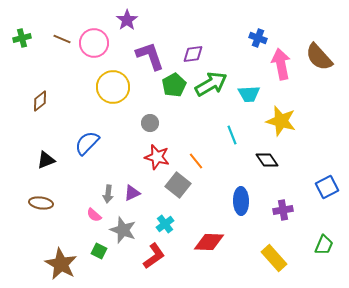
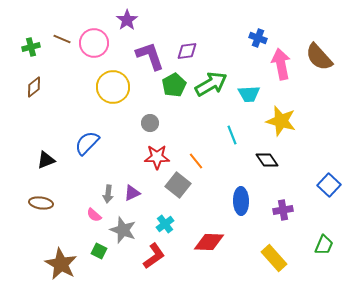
green cross: moved 9 px right, 9 px down
purple diamond: moved 6 px left, 3 px up
brown diamond: moved 6 px left, 14 px up
red star: rotated 15 degrees counterclockwise
blue square: moved 2 px right, 2 px up; rotated 20 degrees counterclockwise
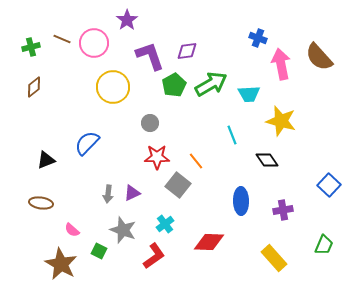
pink semicircle: moved 22 px left, 15 px down
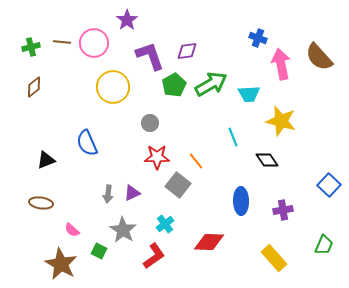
brown line: moved 3 px down; rotated 18 degrees counterclockwise
cyan line: moved 1 px right, 2 px down
blue semicircle: rotated 68 degrees counterclockwise
gray star: rotated 12 degrees clockwise
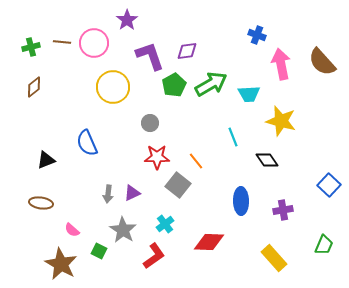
blue cross: moved 1 px left, 3 px up
brown semicircle: moved 3 px right, 5 px down
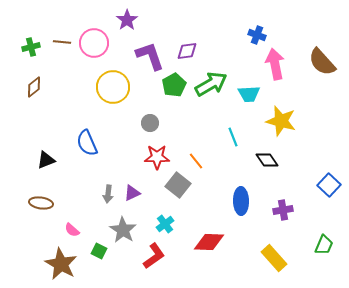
pink arrow: moved 6 px left
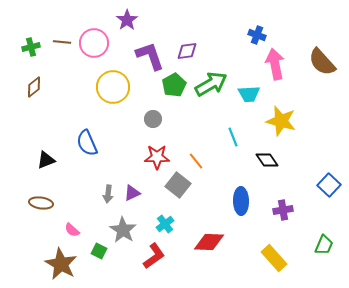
gray circle: moved 3 px right, 4 px up
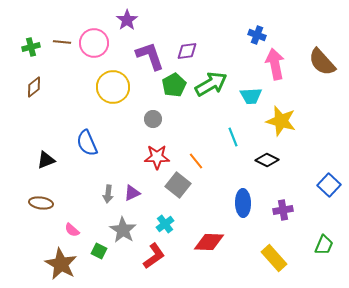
cyan trapezoid: moved 2 px right, 2 px down
black diamond: rotated 30 degrees counterclockwise
blue ellipse: moved 2 px right, 2 px down
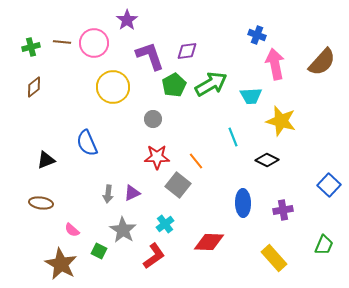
brown semicircle: rotated 96 degrees counterclockwise
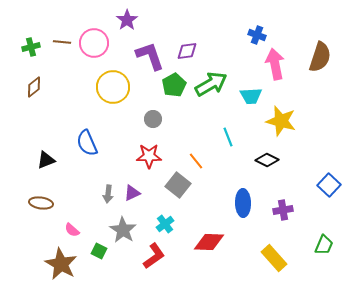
brown semicircle: moved 2 px left, 5 px up; rotated 24 degrees counterclockwise
cyan line: moved 5 px left
red star: moved 8 px left, 1 px up
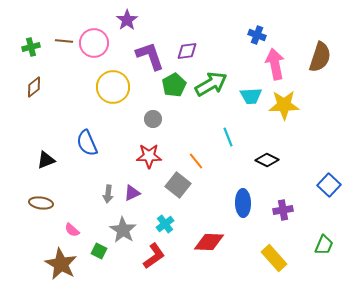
brown line: moved 2 px right, 1 px up
yellow star: moved 3 px right, 16 px up; rotated 16 degrees counterclockwise
